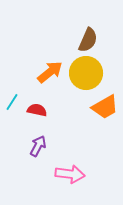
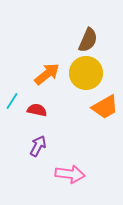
orange arrow: moved 3 px left, 2 px down
cyan line: moved 1 px up
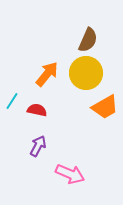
orange arrow: rotated 12 degrees counterclockwise
pink arrow: rotated 16 degrees clockwise
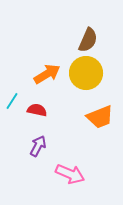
orange arrow: rotated 20 degrees clockwise
orange trapezoid: moved 5 px left, 10 px down; rotated 8 degrees clockwise
